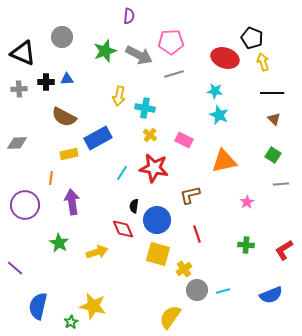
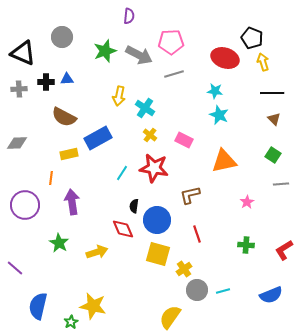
cyan cross at (145, 108): rotated 24 degrees clockwise
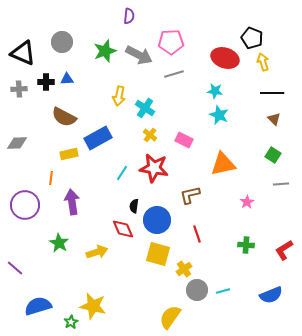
gray circle at (62, 37): moved 5 px down
orange triangle at (224, 161): moved 1 px left, 3 px down
blue semicircle at (38, 306): rotated 60 degrees clockwise
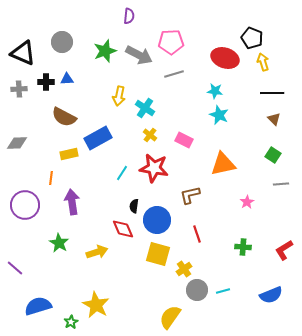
green cross at (246, 245): moved 3 px left, 2 px down
yellow star at (93, 306): moved 3 px right, 1 px up; rotated 16 degrees clockwise
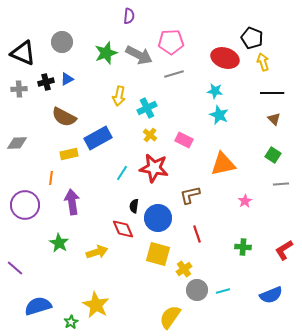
green star at (105, 51): moved 1 px right, 2 px down
blue triangle at (67, 79): rotated 24 degrees counterclockwise
black cross at (46, 82): rotated 14 degrees counterclockwise
cyan cross at (145, 108): moved 2 px right; rotated 30 degrees clockwise
pink star at (247, 202): moved 2 px left, 1 px up
blue circle at (157, 220): moved 1 px right, 2 px up
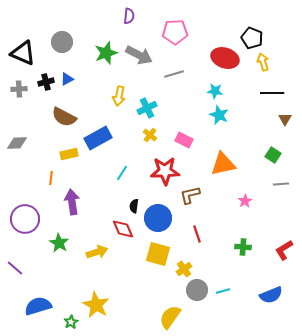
pink pentagon at (171, 42): moved 4 px right, 10 px up
brown triangle at (274, 119): moved 11 px right; rotated 16 degrees clockwise
red star at (154, 168): moved 11 px right, 3 px down; rotated 12 degrees counterclockwise
purple circle at (25, 205): moved 14 px down
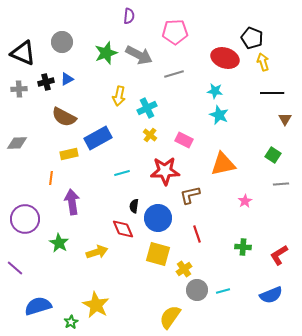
cyan line at (122, 173): rotated 42 degrees clockwise
red L-shape at (284, 250): moved 5 px left, 5 px down
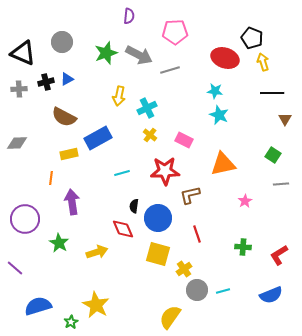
gray line at (174, 74): moved 4 px left, 4 px up
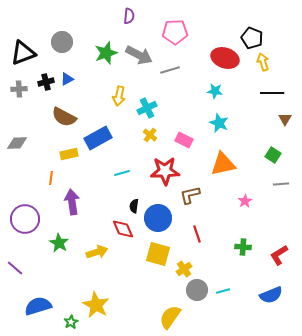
black triangle at (23, 53): rotated 44 degrees counterclockwise
cyan star at (219, 115): moved 8 px down
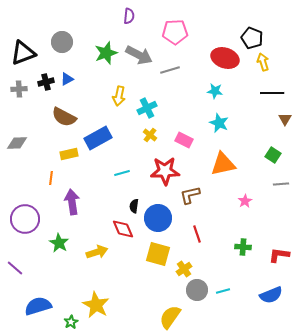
red L-shape at (279, 255): rotated 40 degrees clockwise
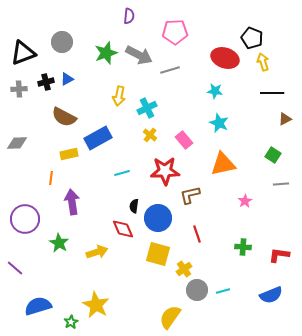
brown triangle at (285, 119): rotated 32 degrees clockwise
pink rectangle at (184, 140): rotated 24 degrees clockwise
